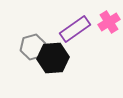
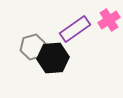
pink cross: moved 2 px up
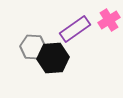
gray hexagon: rotated 20 degrees clockwise
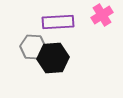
pink cross: moved 7 px left, 5 px up
purple rectangle: moved 17 px left, 7 px up; rotated 32 degrees clockwise
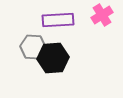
purple rectangle: moved 2 px up
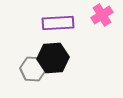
purple rectangle: moved 3 px down
gray hexagon: moved 22 px down
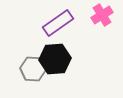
purple rectangle: rotated 32 degrees counterclockwise
black hexagon: moved 2 px right, 1 px down
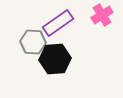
gray hexagon: moved 27 px up
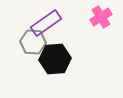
pink cross: moved 1 px left, 2 px down
purple rectangle: moved 12 px left
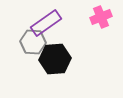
pink cross: rotated 10 degrees clockwise
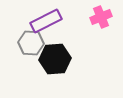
purple rectangle: moved 2 px up; rotated 8 degrees clockwise
gray hexagon: moved 2 px left, 1 px down
